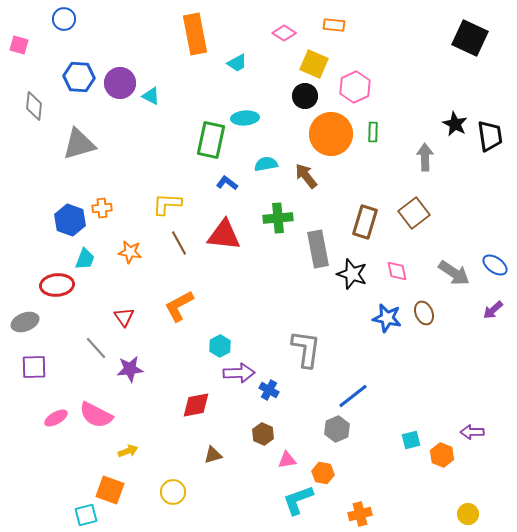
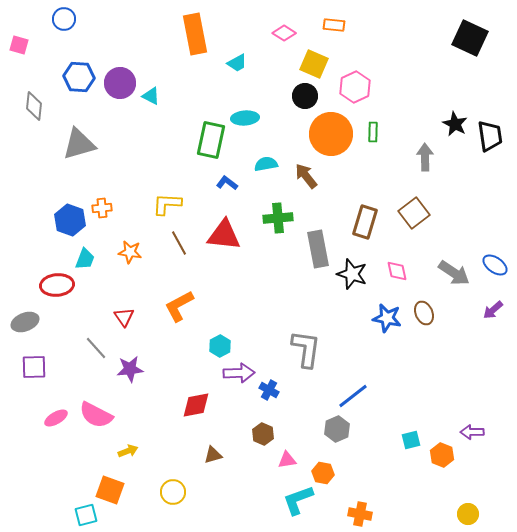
orange cross at (360, 514): rotated 25 degrees clockwise
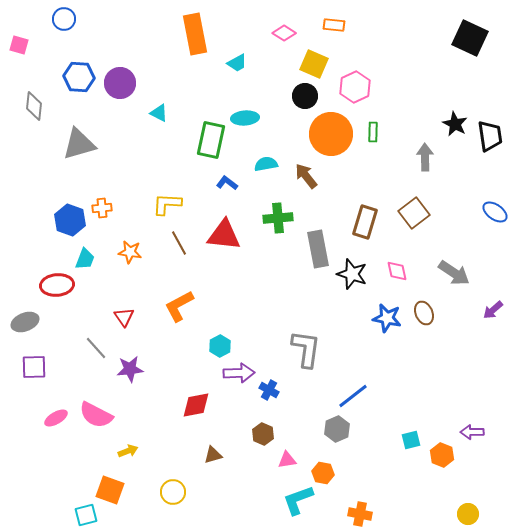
cyan triangle at (151, 96): moved 8 px right, 17 px down
blue ellipse at (495, 265): moved 53 px up
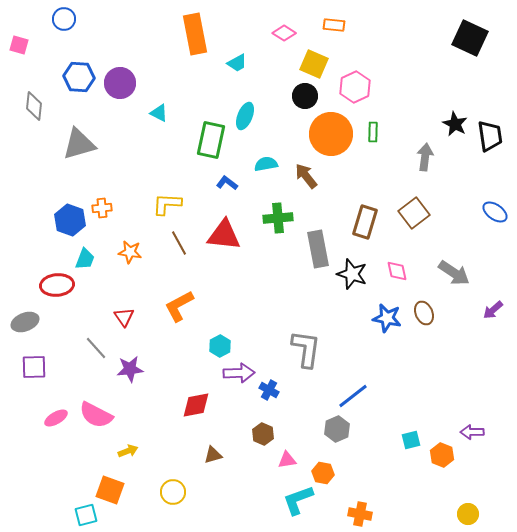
cyan ellipse at (245, 118): moved 2 px up; rotated 64 degrees counterclockwise
gray arrow at (425, 157): rotated 8 degrees clockwise
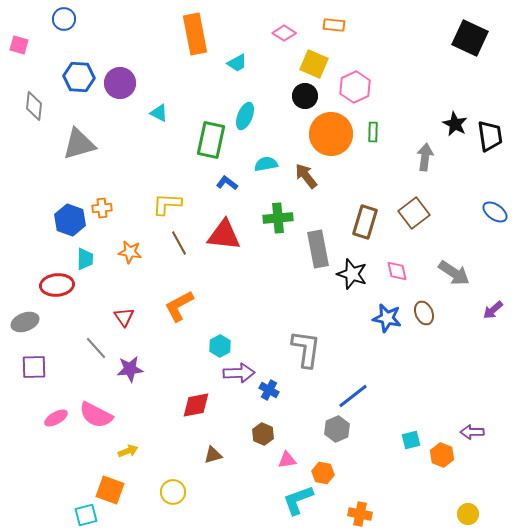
cyan trapezoid at (85, 259): rotated 20 degrees counterclockwise
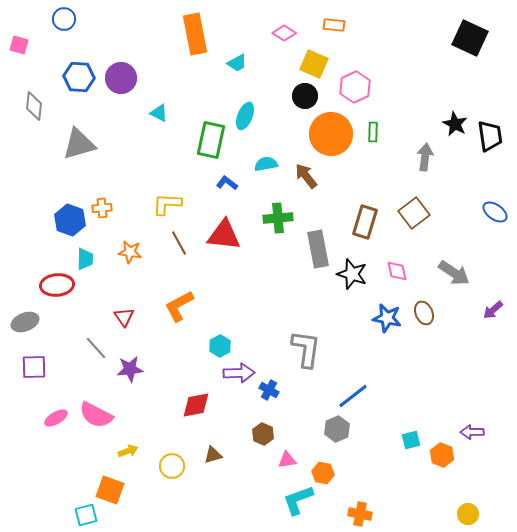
purple circle at (120, 83): moved 1 px right, 5 px up
yellow circle at (173, 492): moved 1 px left, 26 px up
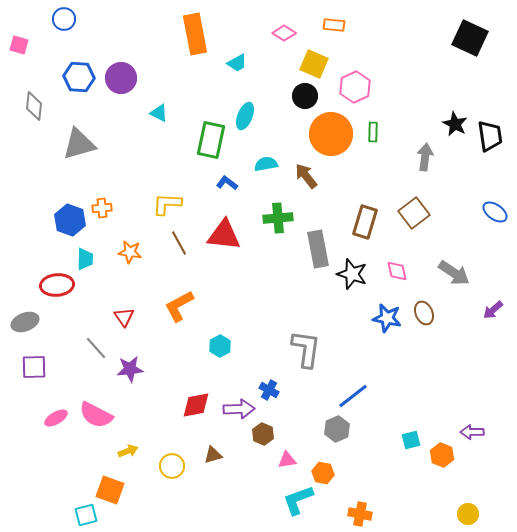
purple arrow at (239, 373): moved 36 px down
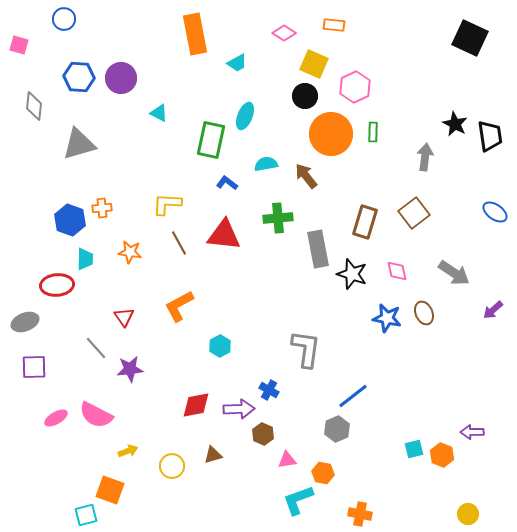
cyan square at (411, 440): moved 3 px right, 9 px down
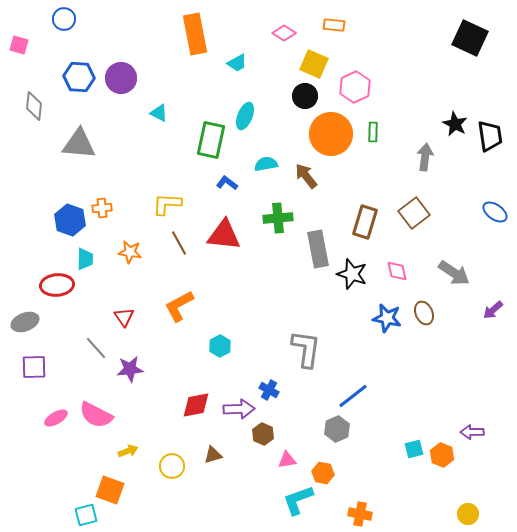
gray triangle at (79, 144): rotated 21 degrees clockwise
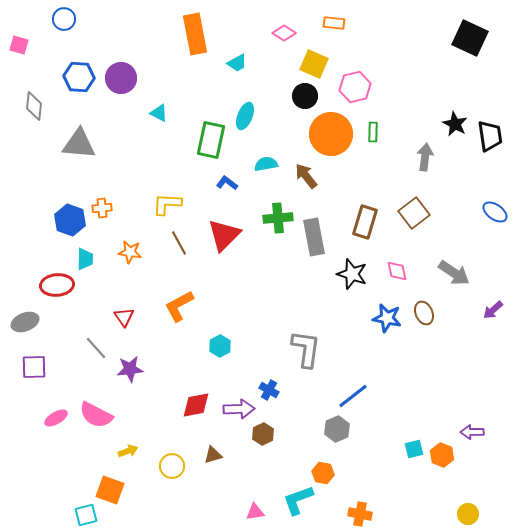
orange rectangle at (334, 25): moved 2 px up
pink hexagon at (355, 87): rotated 12 degrees clockwise
red triangle at (224, 235): rotated 51 degrees counterclockwise
gray rectangle at (318, 249): moved 4 px left, 12 px up
brown hexagon at (263, 434): rotated 10 degrees clockwise
pink triangle at (287, 460): moved 32 px left, 52 px down
